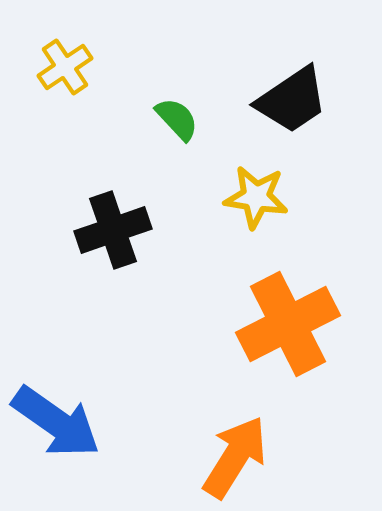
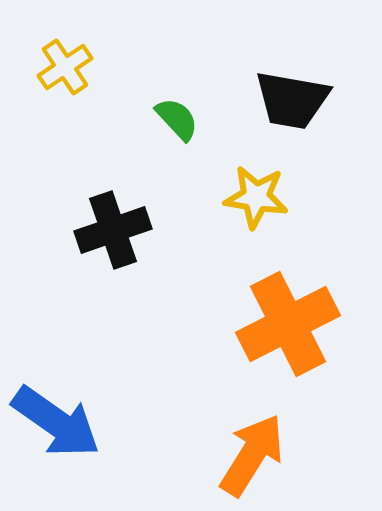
black trapezoid: rotated 44 degrees clockwise
orange arrow: moved 17 px right, 2 px up
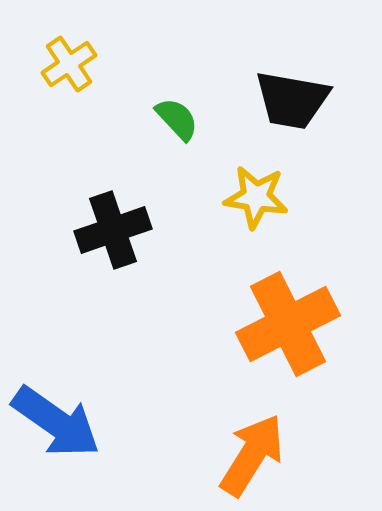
yellow cross: moved 4 px right, 3 px up
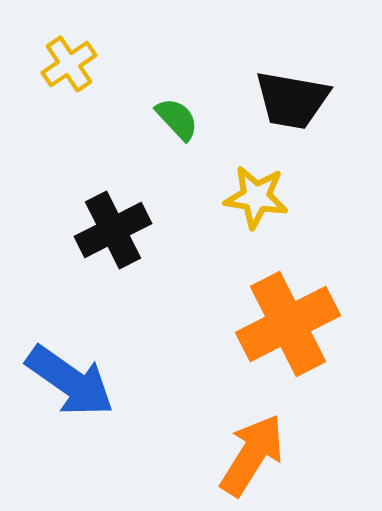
black cross: rotated 8 degrees counterclockwise
blue arrow: moved 14 px right, 41 px up
